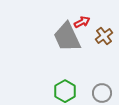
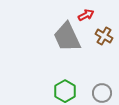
red arrow: moved 4 px right, 7 px up
brown cross: rotated 24 degrees counterclockwise
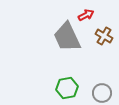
green hexagon: moved 2 px right, 3 px up; rotated 20 degrees clockwise
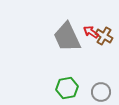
red arrow: moved 5 px right, 17 px down; rotated 119 degrees counterclockwise
gray circle: moved 1 px left, 1 px up
